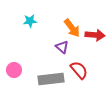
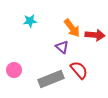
gray rectangle: rotated 15 degrees counterclockwise
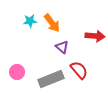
orange arrow: moved 20 px left, 5 px up
red arrow: moved 1 px down
pink circle: moved 3 px right, 2 px down
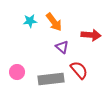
orange arrow: moved 2 px right, 1 px up
red arrow: moved 4 px left, 1 px up
gray rectangle: rotated 15 degrees clockwise
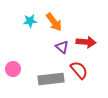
red arrow: moved 5 px left, 7 px down
pink circle: moved 4 px left, 3 px up
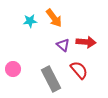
orange arrow: moved 4 px up
purple triangle: moved 1 px right, 2 px up
gray rectangle: rotated 70 degrees clockwise
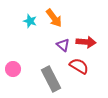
cyan star: rotated 24 degrees clockwise
red semicircle: moved 4 px up; rotated 18 degrees counterclockwise
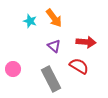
purple triangle: moved 9 px left, 1 px down
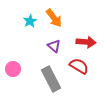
cyan star: rotated 24 degrees clockwise
